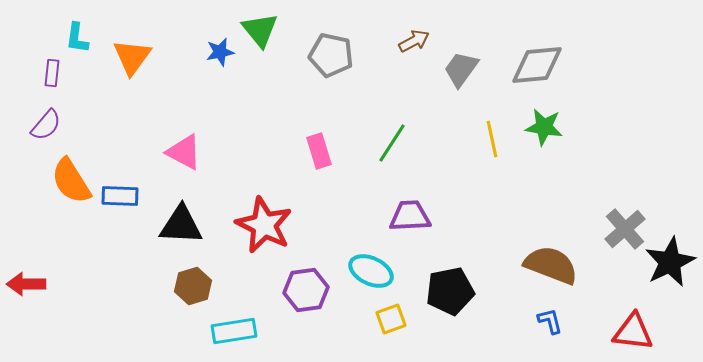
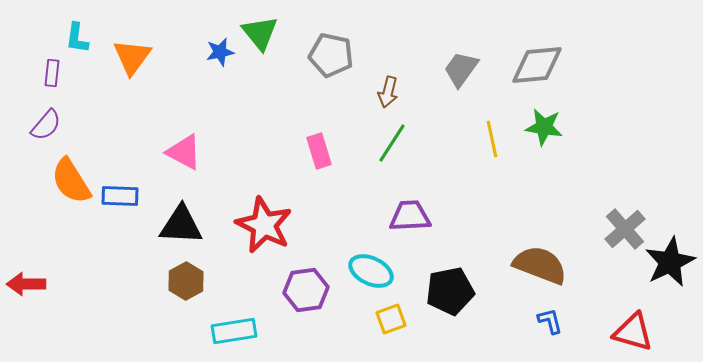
green triangle: moved 3 px down
brown arrow: moved 26 px left, 51 px down; rotated 132 degrees clockwise
brown semicircle: moved 11 px left
brown hexagon: moved 7 px left, 5 px up; rotated 12 degrees counterclockwise
red triangle: rotated 9 degrees clockwise
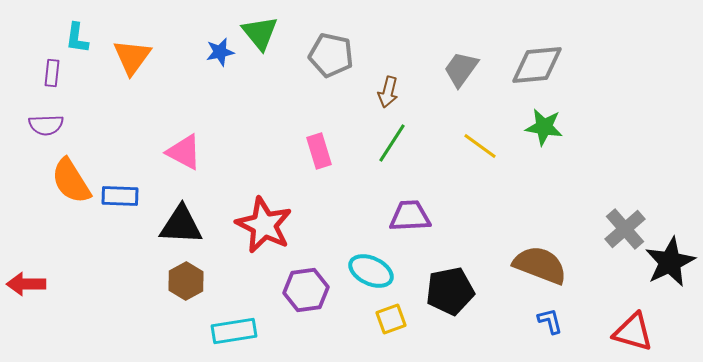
purple semicircle: rotated 48 degrees clockwise
yellow line: moved 12 px left, 7 px down; rotated 42 degrees counterclockwise
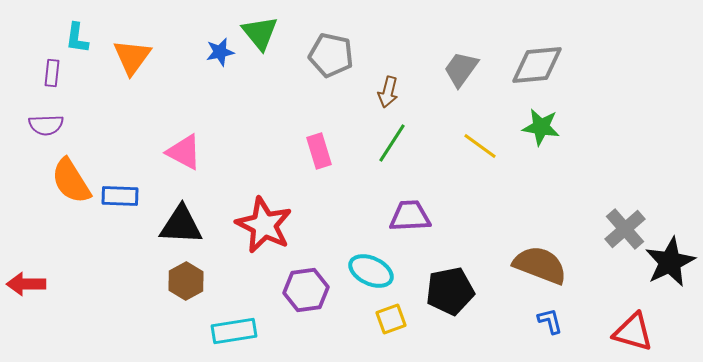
green star: moved 3 px left
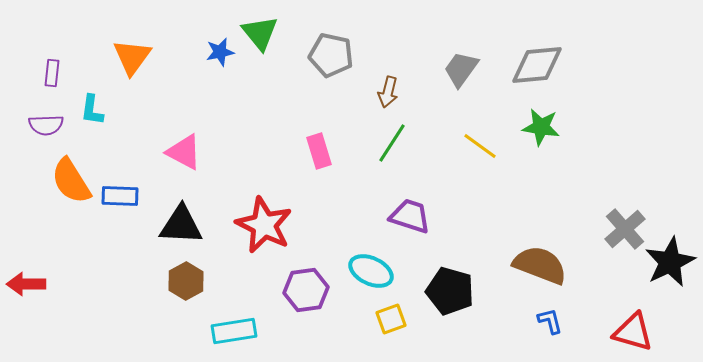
cyan L-shape: moved 15 px right, 72 px down
purple trapezoid: rotated 21 degrees clockwise
black pentagon: rotated 27 degrees clockwise
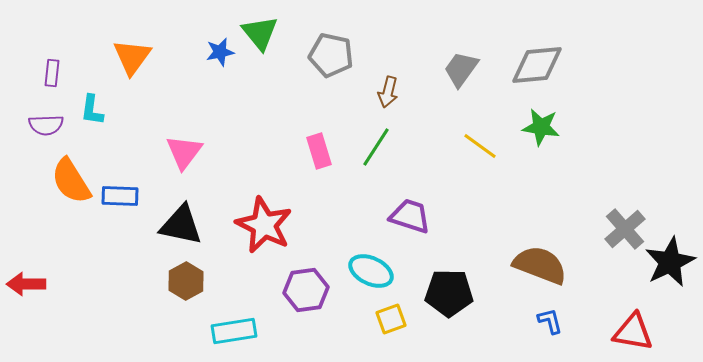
green line: moved 16 px left, 4 px down
pink triangle: rotated 39 degrees clockwise
black triangle: rotated 9 degrees clockwise
black pentagon: moved 1 px left, 2 px down; rotated 15 degrees counterclockwise
red triangle: rotated 6 degrees counterclockwise
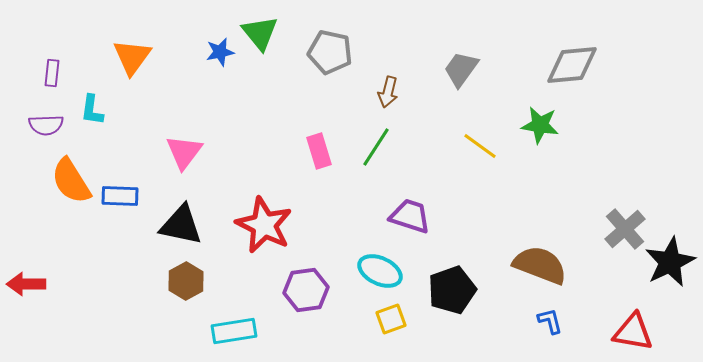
gray pentagon: moved 1 px left, 3 px up
gray diamond: moved 35 px right
green star: moved 1 px left, 2 px up
cyan ellipse: moved 9 px right
black pentagon: moved 3 px right, 3 px up; rotated 21 degrees counterclockwise
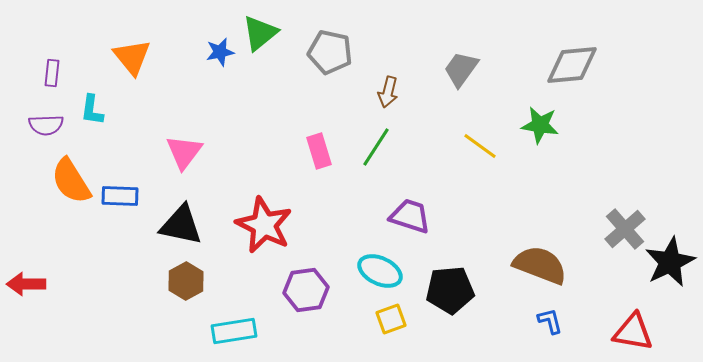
green triangle: rotated 30 degrees clockwise
orange triangle: rotated 15 degrees counterclockwise
black pentagon: moved 2 px left; rotated 15 degrees clockwise
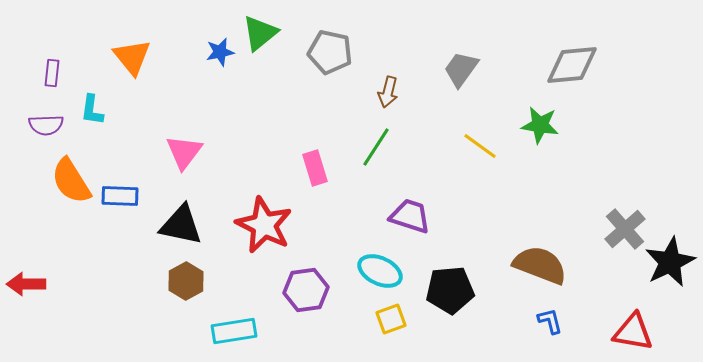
pink rectangle: moved 4 px left, 17 px down
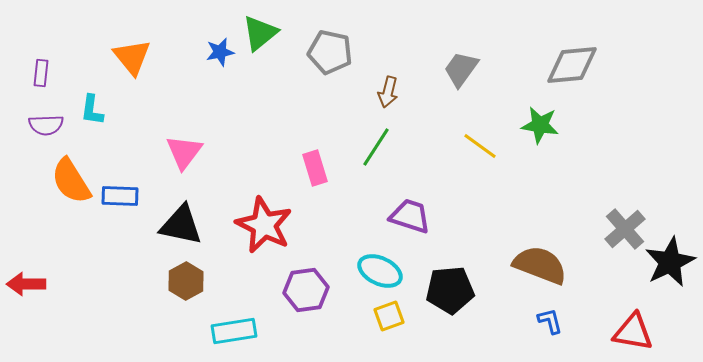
purple rectangle: moved 11 px left
yellow square: moved 2 px left, 3 px up
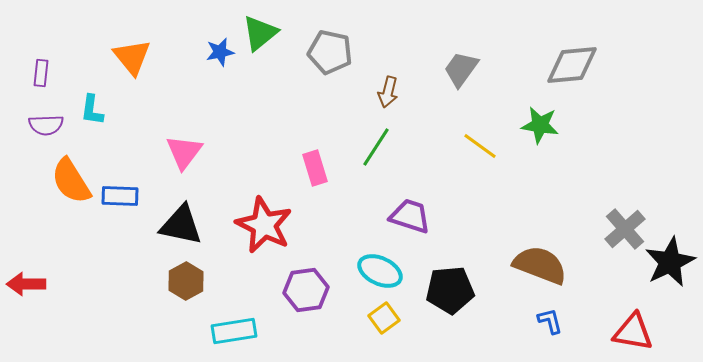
yellow square: moved 5 px left, 2 px down; rotated 16 degrees counterclockwise
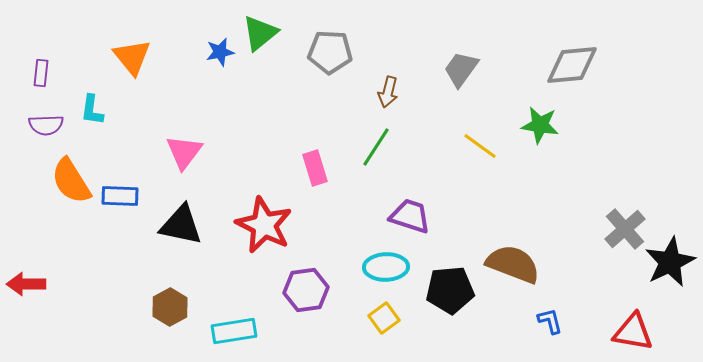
gray pentagon: rotated 9 degrees counterclockwise
brown semicircle: moved 27 px left, 1 px up
cyan ellipse: moved 6 px right, 4 px up; rotated 27 degrees counterclockwise
brown hexagon: moved 16 px left, 26 px down
